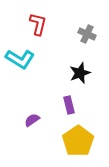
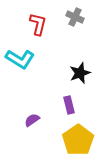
gray cross: moved 12 px left, 17 px up
yellow pentagon: moved 1 px up
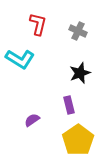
gray cross: moved 3 px right, 14 px down
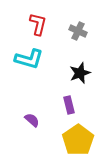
cyan L-shape: moved 9 px right; rotated 16 degrees counterclockwise
purple semicircle: rotated 77 degrees clockwise
